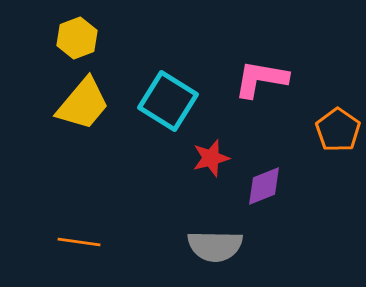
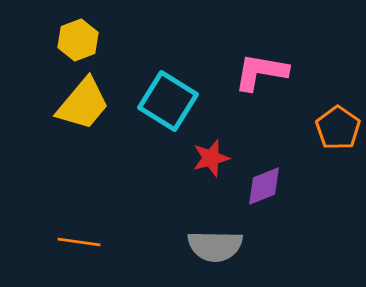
yellow hexagon: moved 1 px right, 2 px down
pink L-shape: moved 7 px up
orange pentagon: moved 2 px up
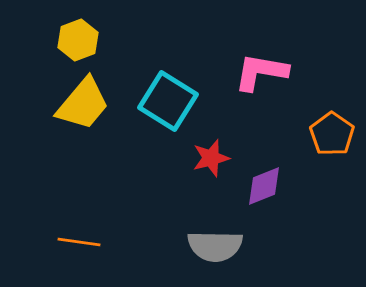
orange pentagon: moved 6 px left, 6 px down
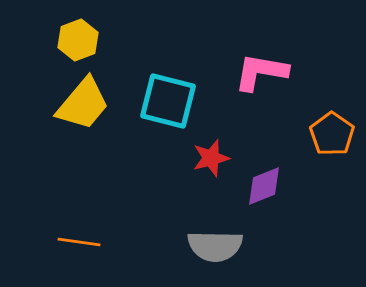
cyan square: rotated 18 degrees counterclockwise
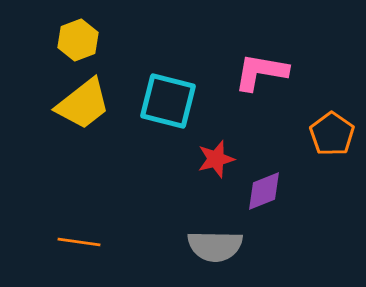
yellow trapezoid: rotated 12 degrees clockwise
red star: moved 5 px right, 1 px down
purple diamond: moved 5 px down
